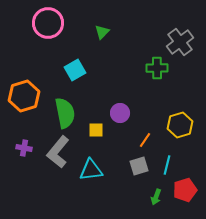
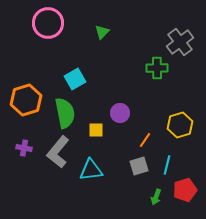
cyan square: moved 9 px down
orange hexagon: moved 2 px right, 4 px down
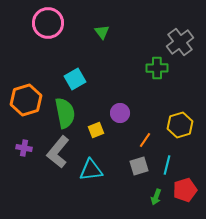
green triangle: rotated 21 degrees counterclockwise
yellow square: rotated 21 degrees counterclockwise
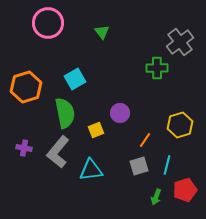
orange hexagon: moved 13 px up
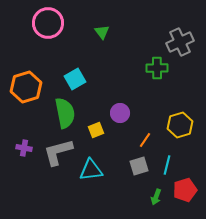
gray cross: rotated 12 degrees clockwise
gray L-shape: rotated 36 degrees clockwise
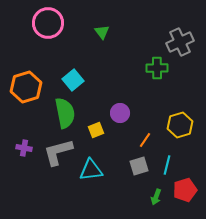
cyan square: moved 2 px left, 1 px down; rotated 10 degrees counterclockwise
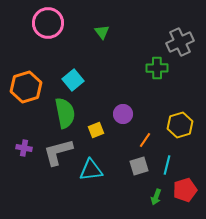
purple circle: moved 3 px right, 1 px down
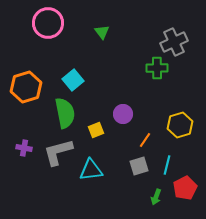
gray cross: moved 6 px left
red pentagon: moved 2 px up; rotated 10 degrees counterclockwise
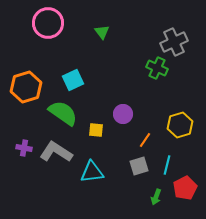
green cross: rotated 25 degrees clockwise
cyan square: rotated 15 degrees clockwise
green semicircle: moved 2 px left; rotated 44 degrees counterclockwise
yellow square: rotated 28 degrees clockwise
gray L-shape: moved 2 px left; rotated 48 degrees clockwise
cyan triangle: moved 1 px right, 2 px down
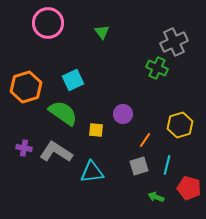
red pentagon: moved 4 px right; rotated 30 degrees counterclockwise
green arrow: rotated 91 degrees clockwise
